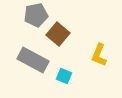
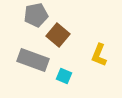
brown square: moved 1 px down
gray rectangle: rotated 8 degrees counterclockwise
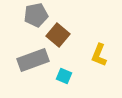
gray rectangle: rotated 40 degrees counterclockwise
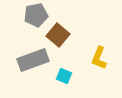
yellow L-shape: moved 3 px down
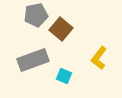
brown square: moved 3 px right, 6 px up
yellow L-shape: rotated 15 degrees clockwise
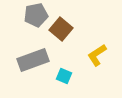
yellow L-shape: moved 2 px left, 3 px up; rotated 20 degrees clockwise
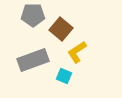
gray pentagon: moved 3 px left; rotated 10 degrees clockwise
yellow L-shape: moved 20 px left, 3 px up
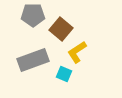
cyan square: moved 2 px up
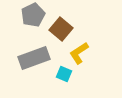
gray pentagon: rotated 25 degrees counterclockwise
yellow L-shape: moved 2 px right, 1 px down
gray rectangle: moved 1 px right, 2 px up
